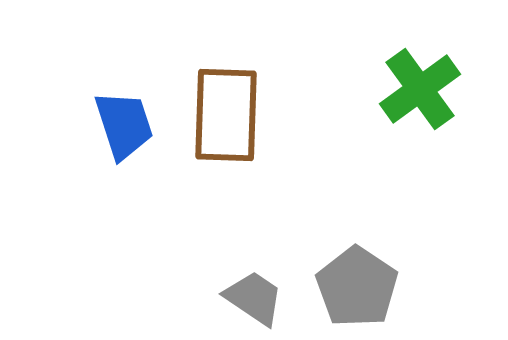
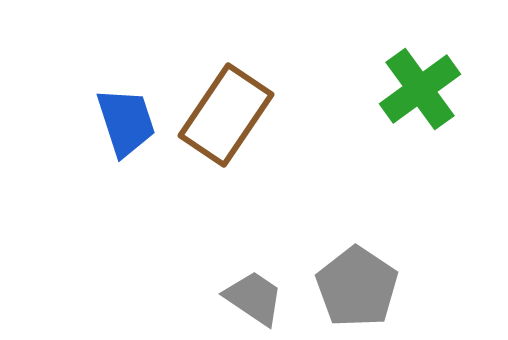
brown rectangle: rotated 32 degrees clockwise
blue trapezoid: moved 2 px right, 3 px up
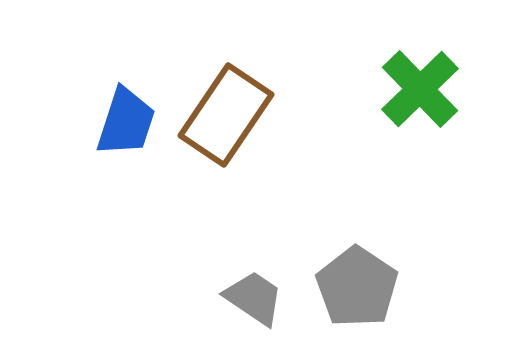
green cross: rotated 8 degrees counterclockwise
blue trapezoid: rotated 36 degrees clockwise
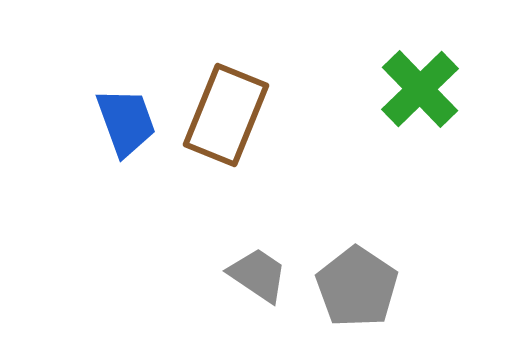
brown rectangle: rotated 12 degrees counterclockwise
blue trapezoid: rotated 38 degrees counterclockwise
gray trapezoid: moved 4 px right, 23 px up
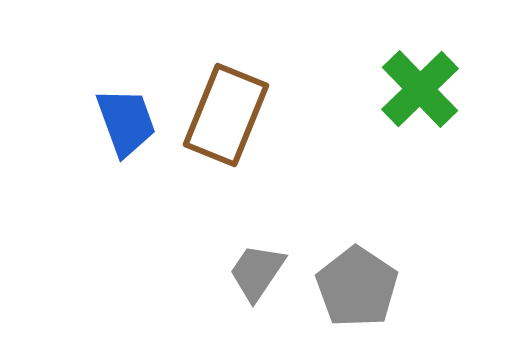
gray trapezoid: moved 1 px left, 3 px up; rotated 90 degrees counterclockwise
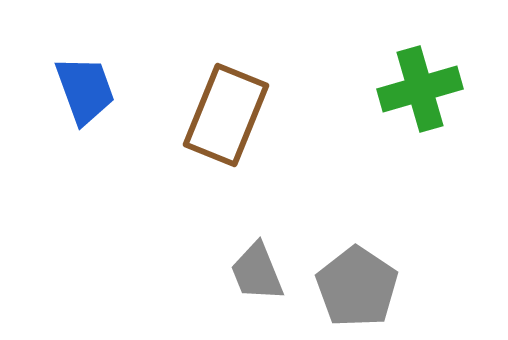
green cross: rotated 28 degrees clockwise
blue trapezoid: moved 41 px left, 32 px up
gray trapezoid: rotated 56 degrees counterclockwise
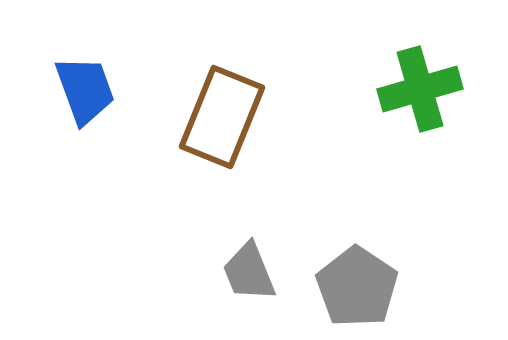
brown rectangle: moved 4 px left, 2 px down
gray trapezoid: moved 8 px left
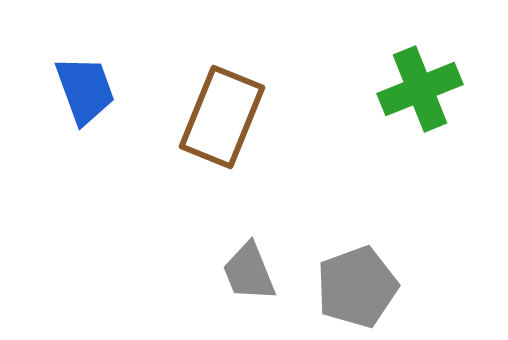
green cross: rotated 6 degrees counterclockwise
gray pentagon: rotated 18 degrees clockwise
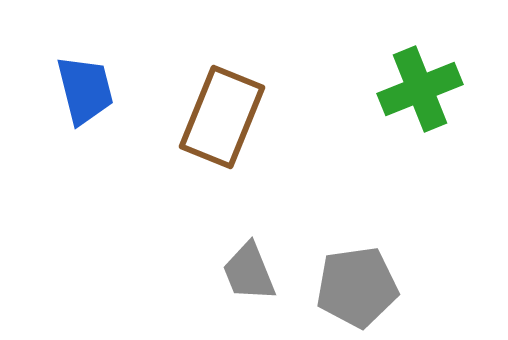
blue trapezoid: rotated 6 degrees clockwise
gray pentagon: rotated 12 degrees clockwise
